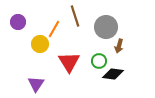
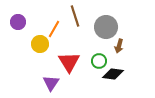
purple triangle: moved 15 px right, 1 px up
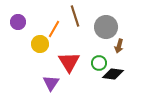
green circle: moved 2 px down
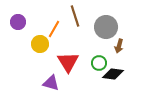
red triangle: moved 1 px left
purple triangle: rotated 48 degrees counterclockwise
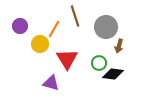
purple circle: moved 2 px right, 4 px down
red triangle: moved 1 px left, 3 px up
